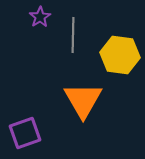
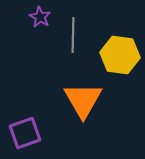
purple star: rotated 10 degrees counterclockwise
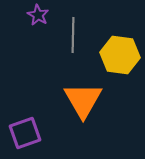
purple star: moved 2 px left, 2 px up
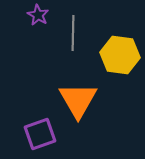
gray line: moved 2 px up
orange triangle: moved 5 px left
purple square: moved 15 px right, 1 px down
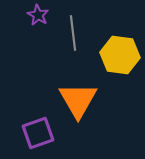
gray line: rotated 8 degrees counterclockwise
purple square: moved 2 px left, 1 px up
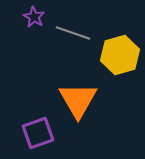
purple star: moved 4 px left, 2 px down
gray line: rotated 64 degrees counterclockwise
yellow hexagon: rotated 24 degrees counterclockwise
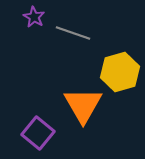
yellow hexagon: moved 17 px down
orange triangle: moved 5 px right, 5 px down
purple square: rotated 32 degrees counterclockwise
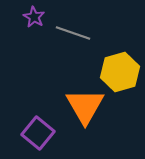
orange triangle: moved 2 px right, 1 px down
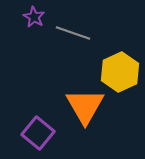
yellow hexagon: rotated 9 degrees counterclockwise
